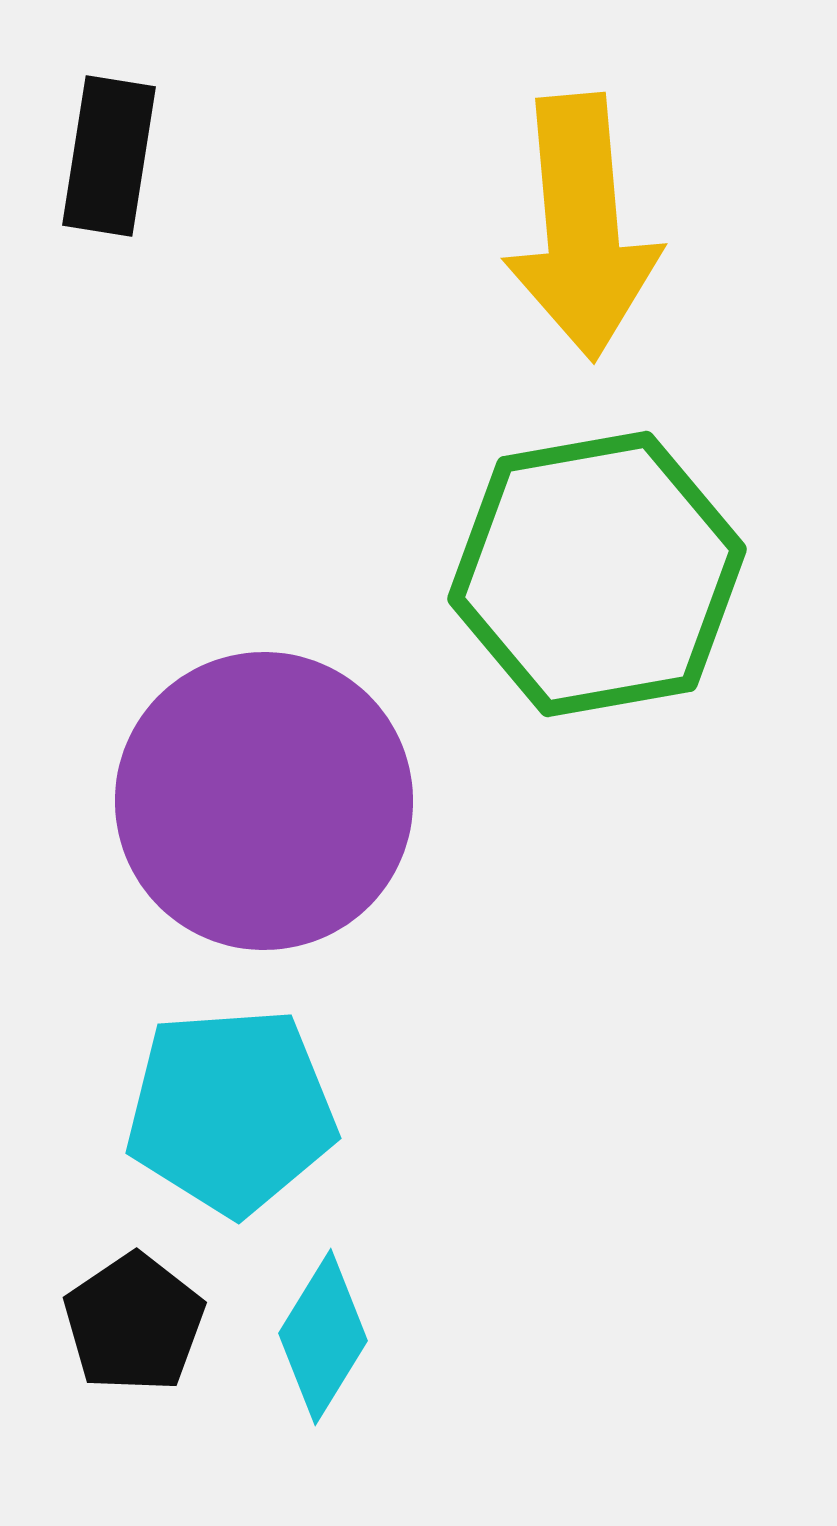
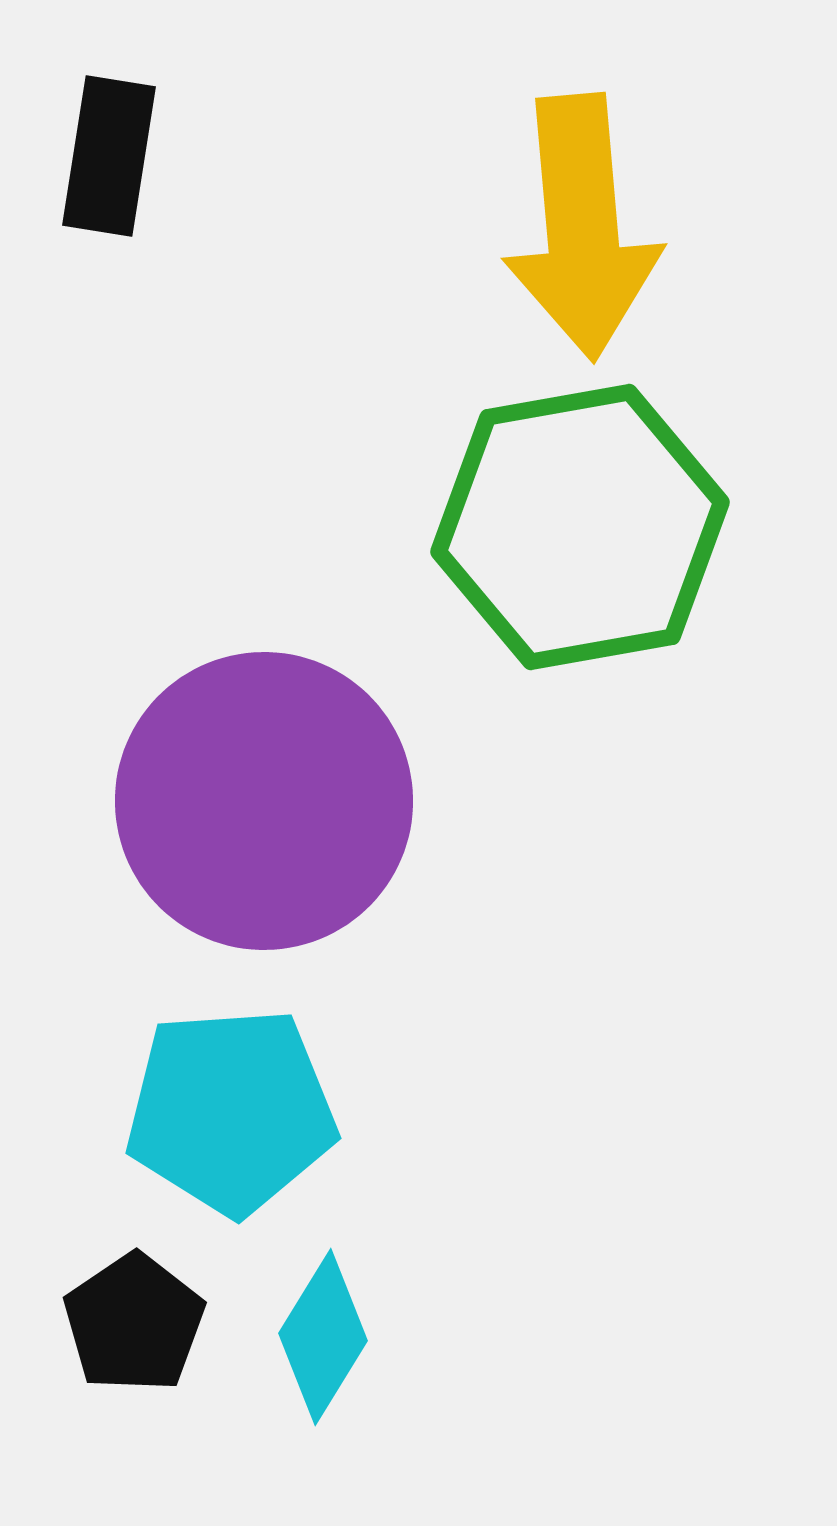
green hexagon: moved 17 px left, 47 px up
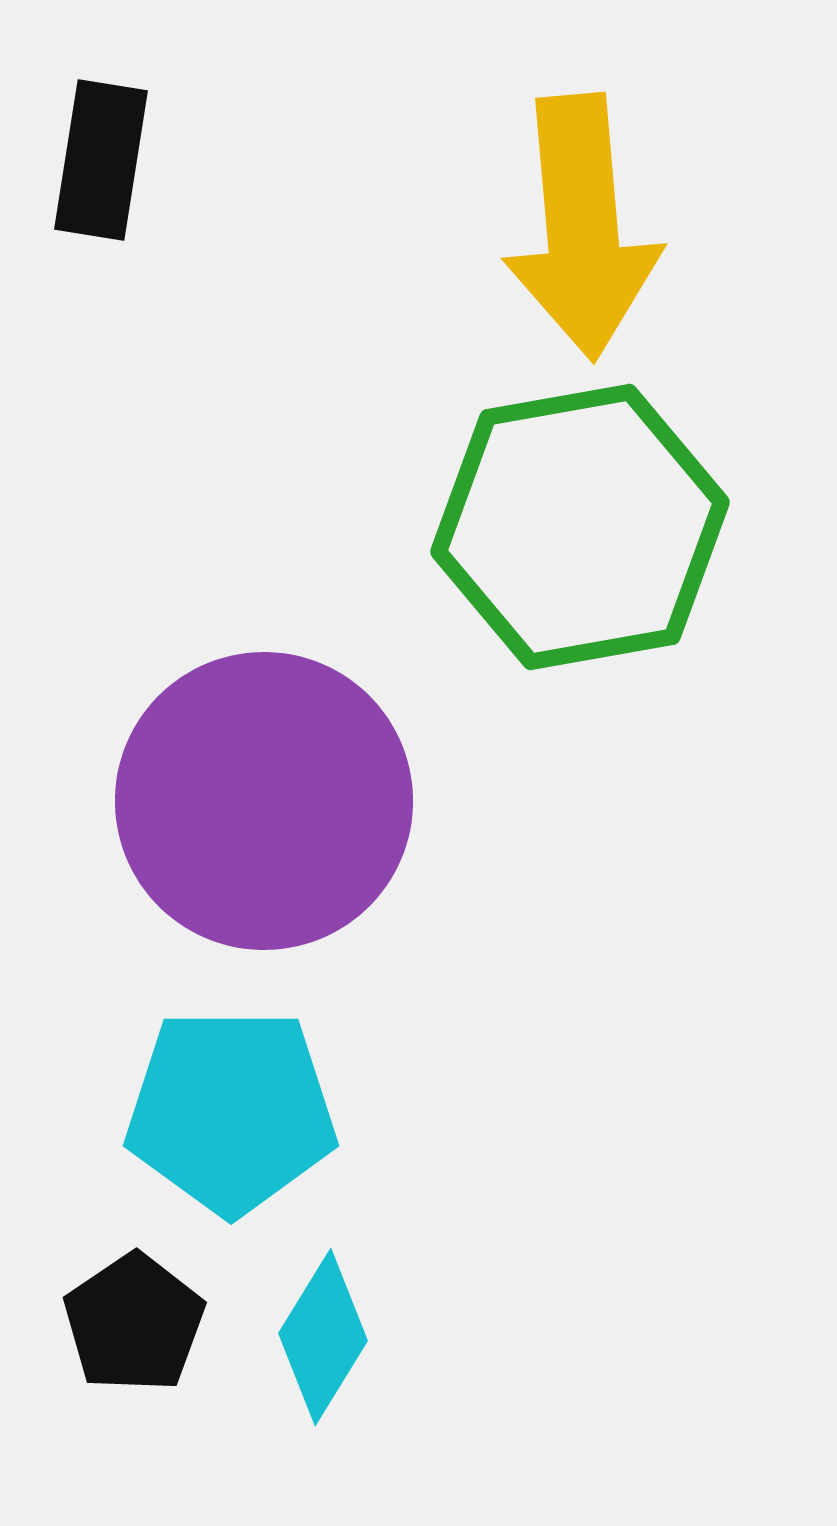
black rectangle: moved 8 px left, 4 px down
cyan pentagon: rotated 4 degrees clockwise
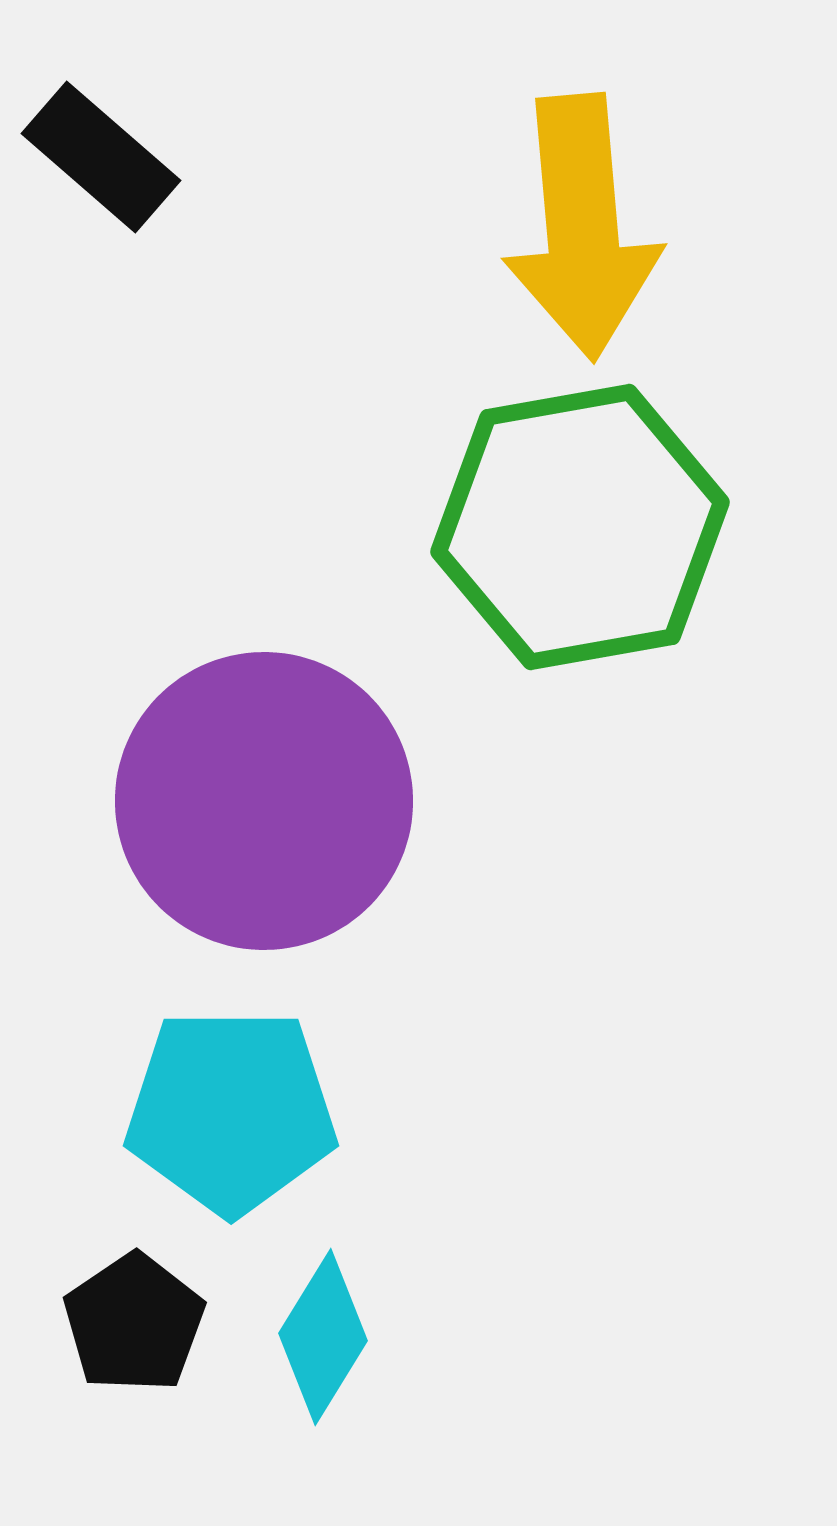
black rectangle: moved 3 px up; rotated 58 degrees counterclockwise
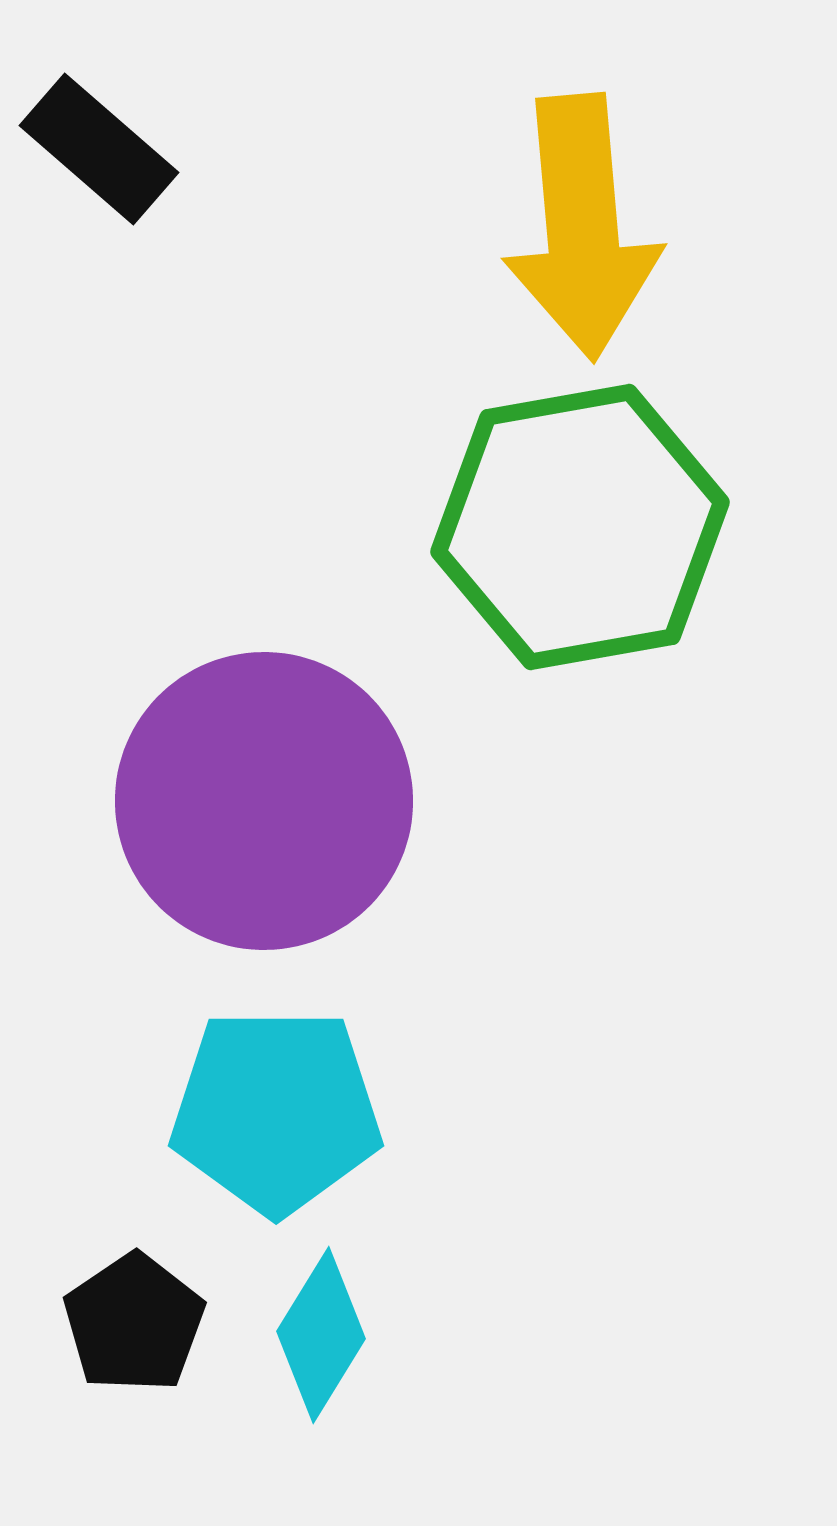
black rectangle: moved 2 px left, 8 px up
cyan pentagon: moved 45 px right
cyan diamond: moved 2 px left, 2 px up
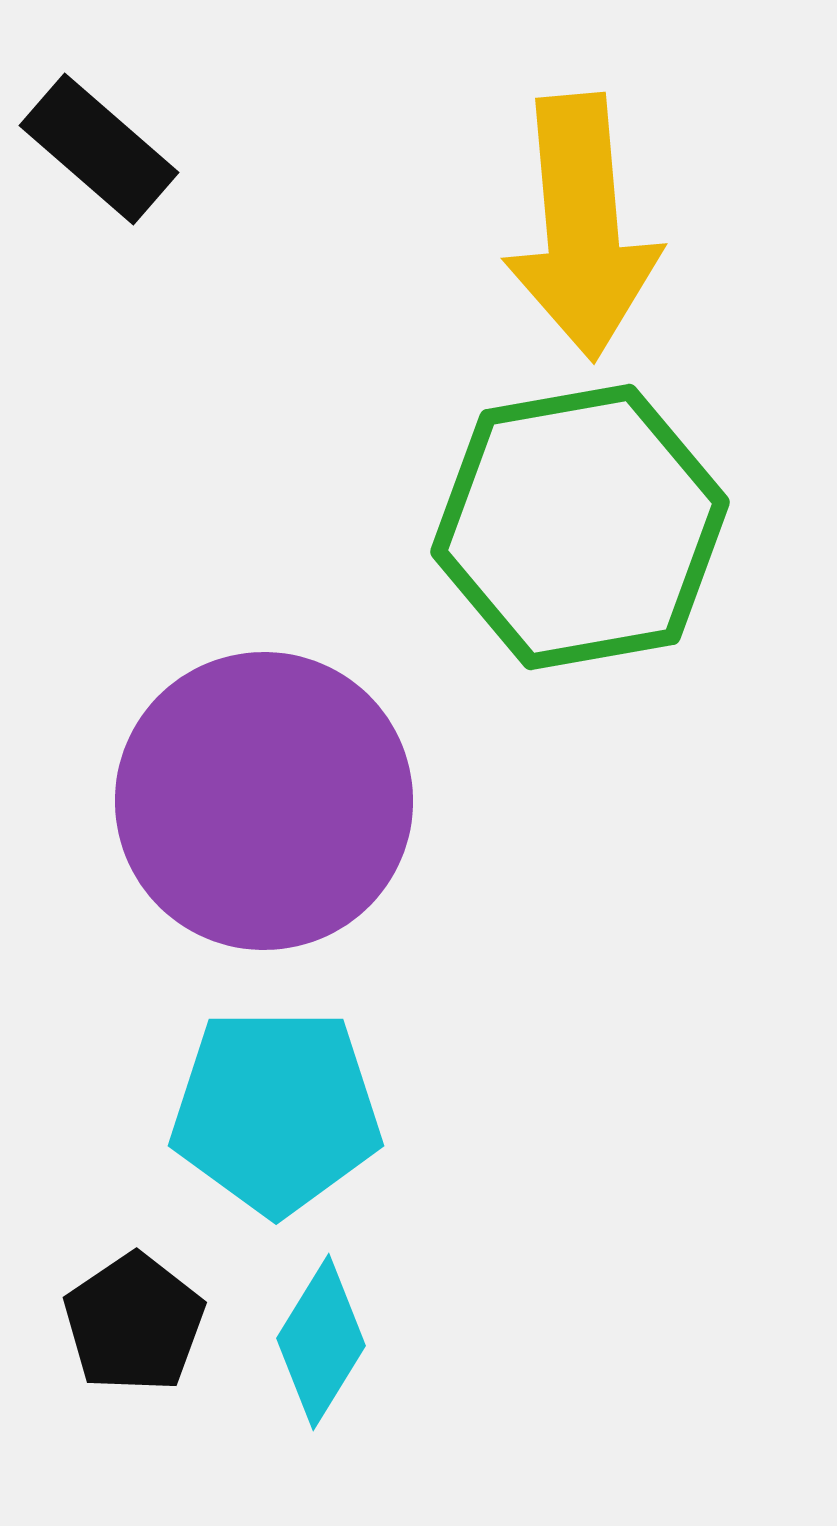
cyan diamond: moved 7 px down
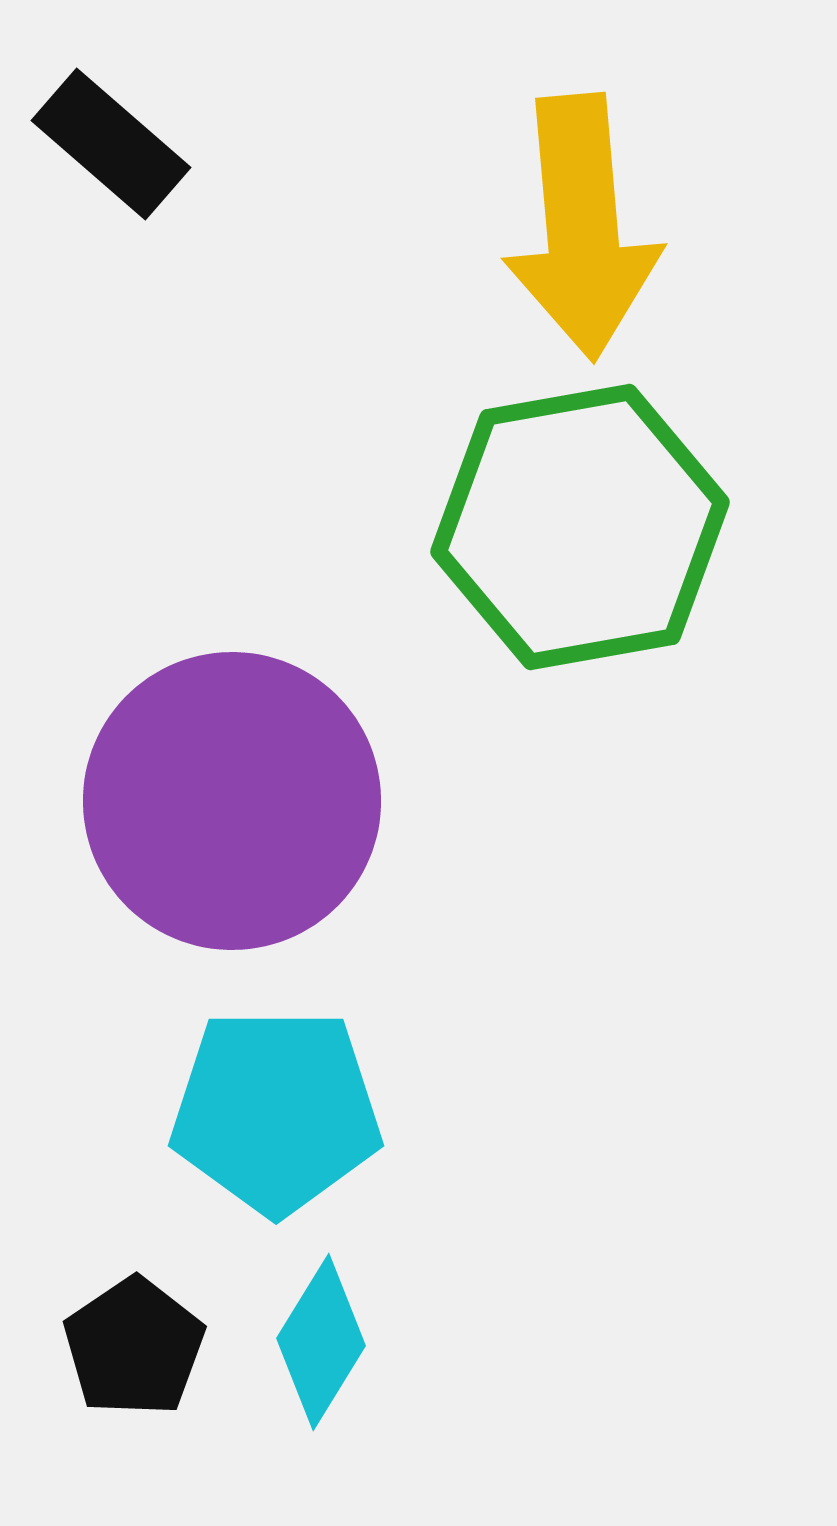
black rectangle: moved 12 px right, 5 px up
purple circle: moved 32 px left
black pentagon: moved 24 px down
